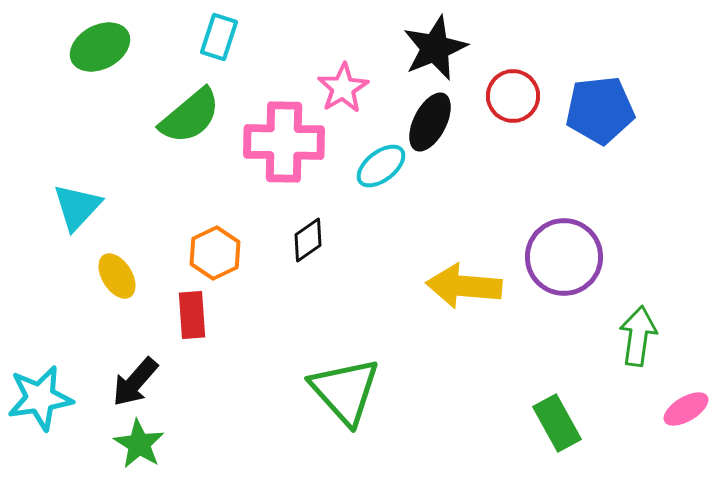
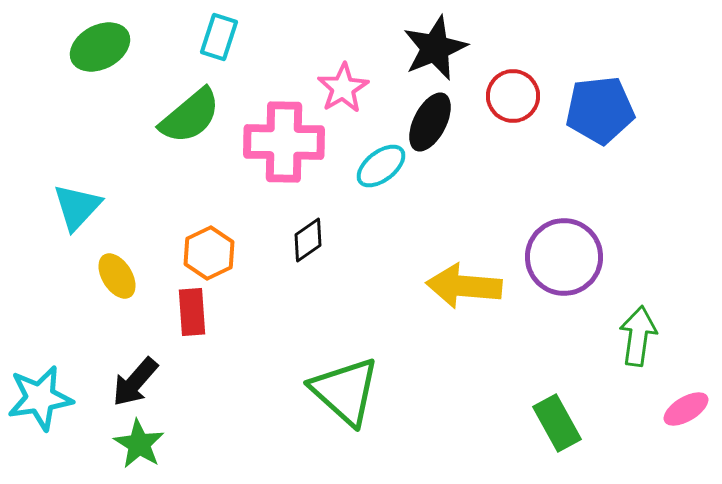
orange hexagon: moved 6 px left
red rectangle: moved 3 px up
green triangle: rotated 6 degrees counterclockwise
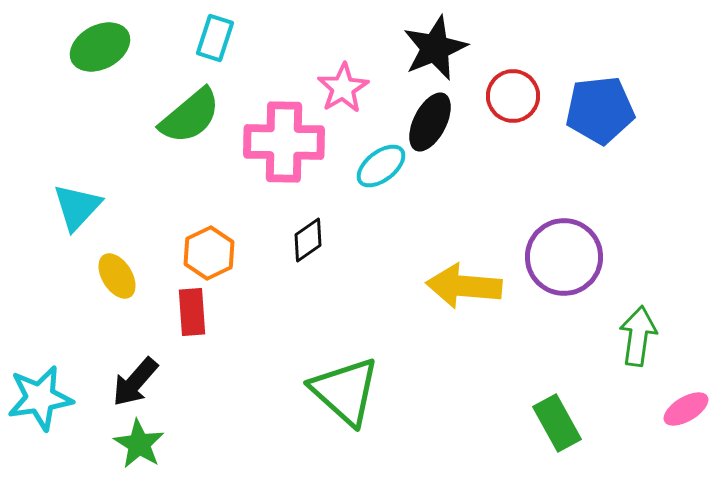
cyan rectangle: moved 4 px left, 1 px down
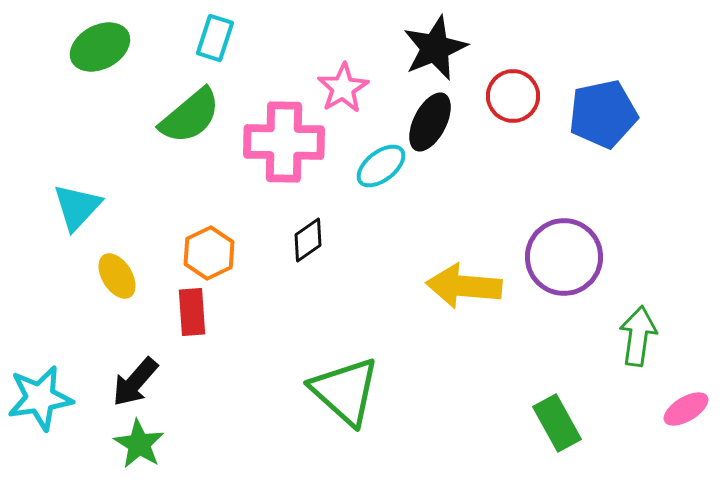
blue pentagon: moved 3 px right, 4 px down; rotated 6 degrees counterclockwise
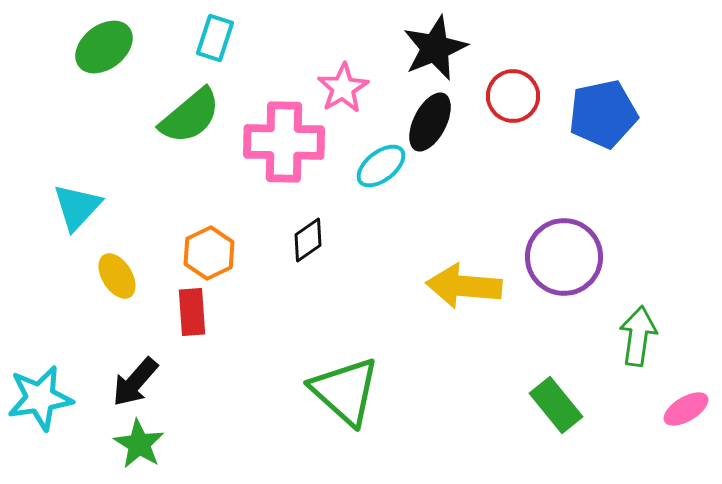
green ellipse: moved 4 px right; rotated 10 degrees counterclockwise
green rectangle: moved 1 px left, 18 px up; rotated 10 degrees counterclockwise
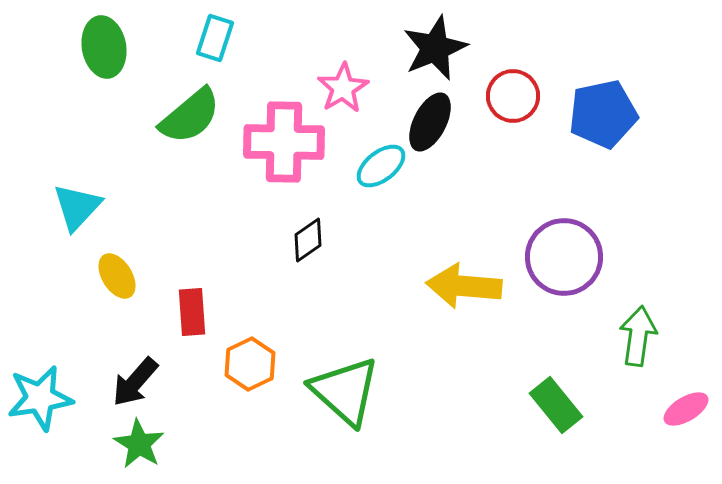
green ellipse: rotated 62 degrees counterclockwise
orange hexagon: moved 41 px right, 111 px down
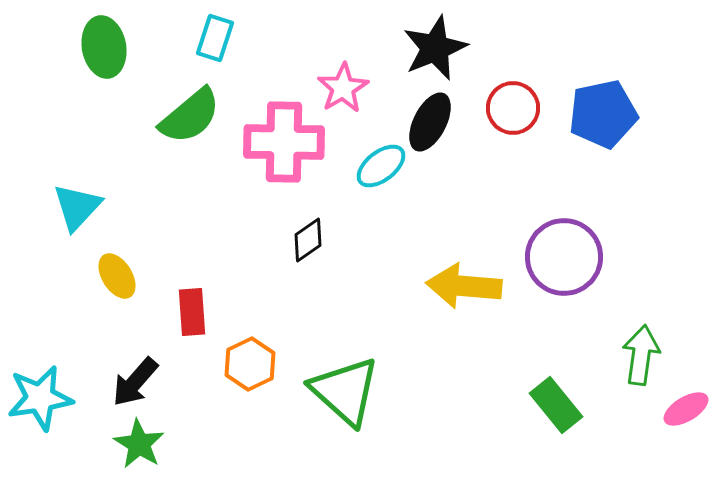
red circle: moved 12 px down
green arrow: moved 3 px right, 19 px down
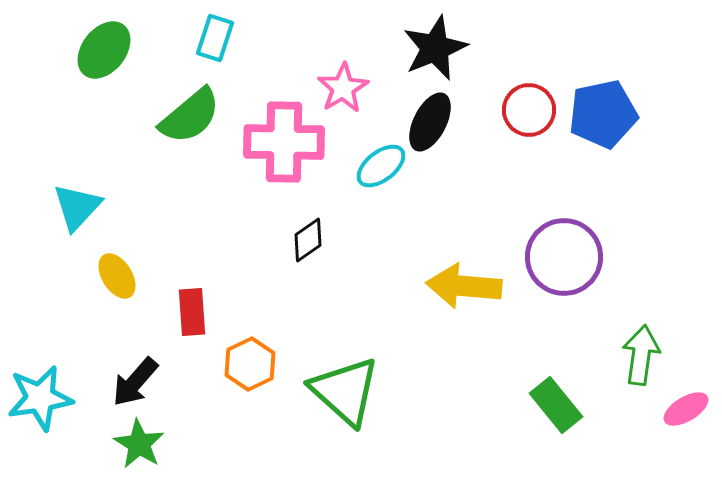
green ellipse: moved 3 px down; rotated 48 degrees clockwise
red circle: moved 16 px right, 2 px down
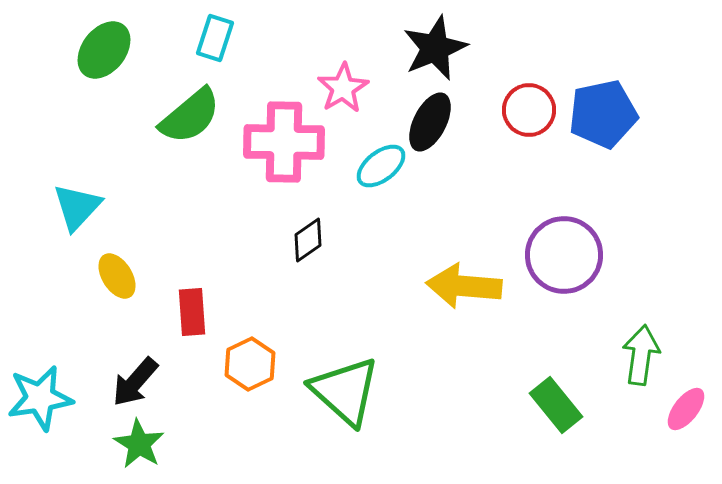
purple circle: moved 2 px up
pink ellipse: rotated 21 degrees counterclockwise
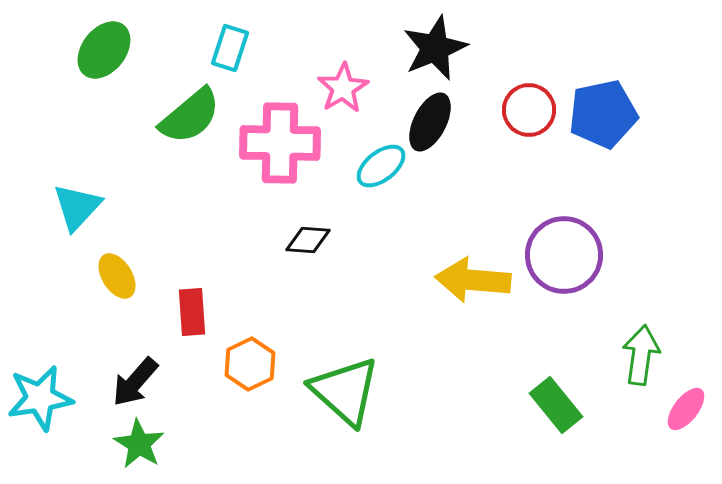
cyan rectangle: moved 15 px right, 10 px down
pink cross: moved 4 px left, 1 px down
black diamond: rotated 39 degrees clockwise
yellow arrow: moved 9 px right, 6 px up
